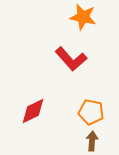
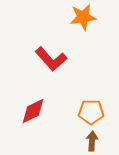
orange star: rotated 20 degrees counterclockwise
red L-shape: moved 20 px left
orange pentagon: rotated 10 degrees counterclockwise
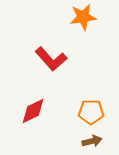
brown arrow: rotated 72 degrees clockwise
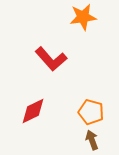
orange pentagon: rotated 15 degrees clockwise
brown arrow: moved 1 px up; rotated 96 degrees counterclockwise
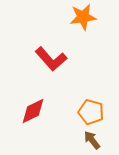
brown arrow: rotated 18 degrees counterclockwise
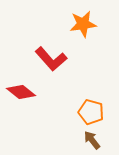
orange star: moved 7 px down
red diamond: moved 12 px left, 19 px up; rotated 64 degrees clockwise
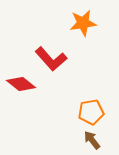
orange star: moved 1 px up
red diamond: moved 8 px up
orange pentagon: rotated 25 degrees counterclockwise
